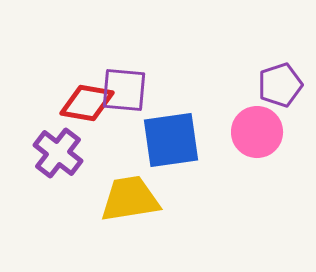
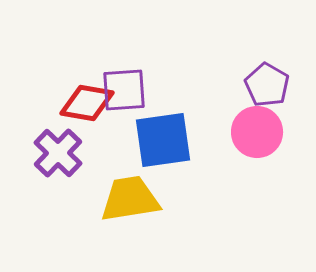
purple pentagon: moved 13 px left; rotated 24 degrees counterclockwise
purple square: rotated 9 degrees counterclockwise
blue square: moved 8 px left
purple cross: rotated 6 degrees clockwise
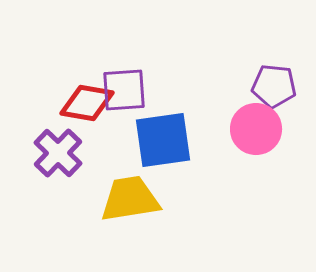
purple pentagon: moved 7 px right, 1 px down; rotated 24 degrees counterclockwise
pink circle: moved 1 px left, 3 px up
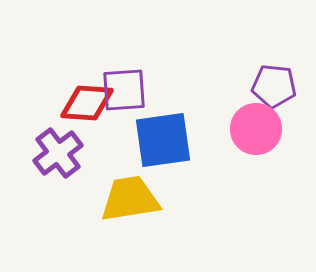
red diamond: rotated 6 degrees counterclockwise
purple cross: rotated 9 degrees clockwise
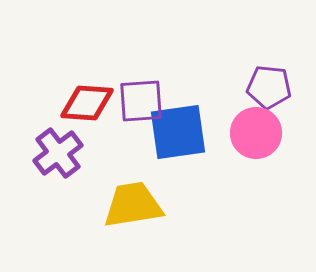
purple pentagon: moved 5 px left, 1 px down
purple square: moved 17 px right, 11 px down
pink circle: moved 4 px down
blue square: moved 15 px right, 8 px up
yellow trapezoid: moved 3 px right, 6 px down
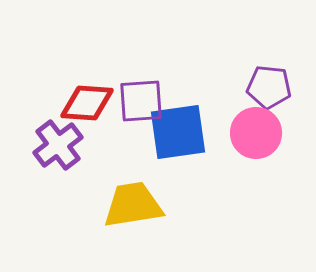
purple cross: moved 8 px up
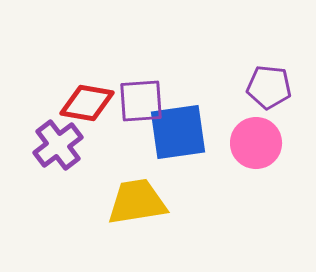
red diamond: rotated 6 degrees clockwise
pink circle: moved 10 px down
yellow trapezoid: moved 4 px right, 3 px up
